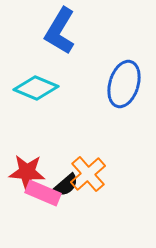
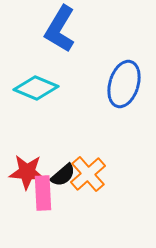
blue L-shape: moved 2 px up
black semicircle: moved 3 px left, 10 px up
pink rectangle: rotated 64 degrees clockwise
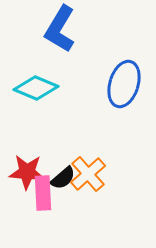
black semicircle: moved 3 px down
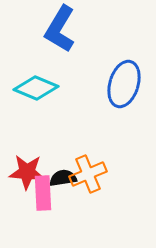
orange cross: rotated 18 degrees clockwise
black semicircle: rotated 148 degrees counterclockwise
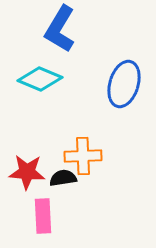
cyan diamond: moved 4 px right, 9 px up
orange cross: moved 5 px left, 18 px up; rotated 21 degrees clockwise
pink rectangle: moved 23 px down
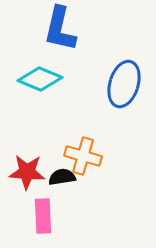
blue L-shape: rotated 18 degrees counterclockwise
orange cross: rotated 18 degrees clockwise
black semicircle: moved 1 px left, 1 px up
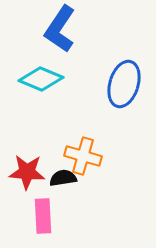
blue L-shape: rotated 21 degrees clockwise
cyan diamond: moved 1 px right
black semicircle: moved 1 px right, 1 px down
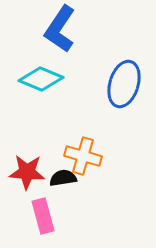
pink rectangle: rotated 12 degrees counterclockwise
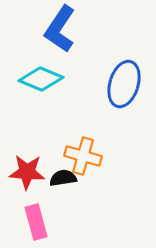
pink rectangle: moved 7 px left, 6 px down
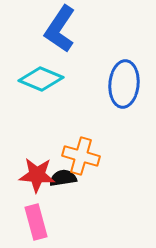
blue ellipse: rotated 12 degrees counterclockwise
orange cross: moved 2 px left
red star: moved 10 px right, 3 px down
